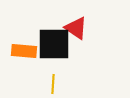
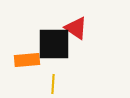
orange rectangle: moved 3 px right, 9 px down; rotated 10 degrees counterclockwise
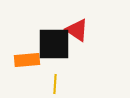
red triangle: moved 1 px right, 2 px down
yellow line: moved 2 px right
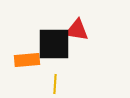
red triangle: rotated 25 degrees counterclockwise
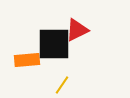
red triangle: rotated 35 degrees counterclockwise
yellow line: moved 7 px right, 1 px down; rotated 30 degrees clockwise
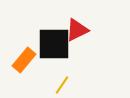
orange rectangle: moved 3 px left; rotated 45 degrees counterclockwise
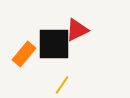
orange rectangle: moved 6 px up
